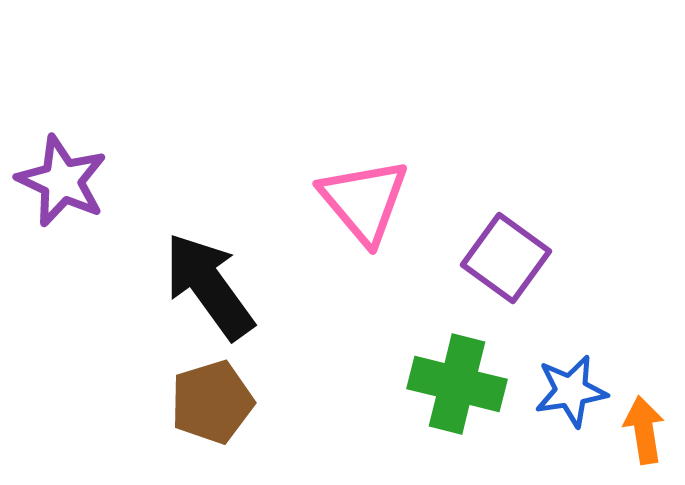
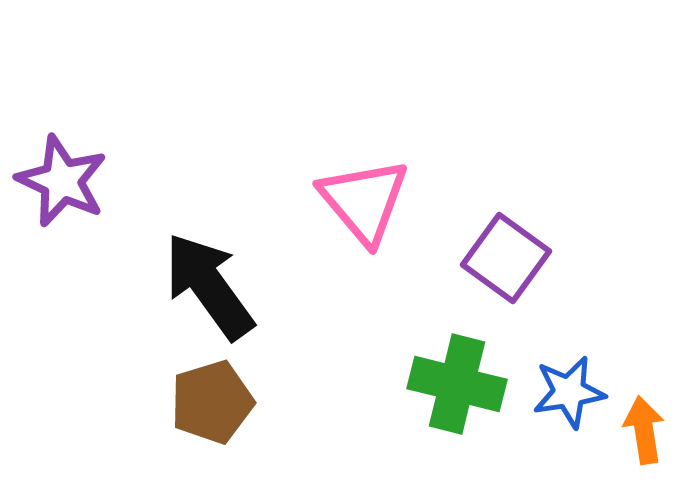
blue star: moved 2 px left, 1 px down
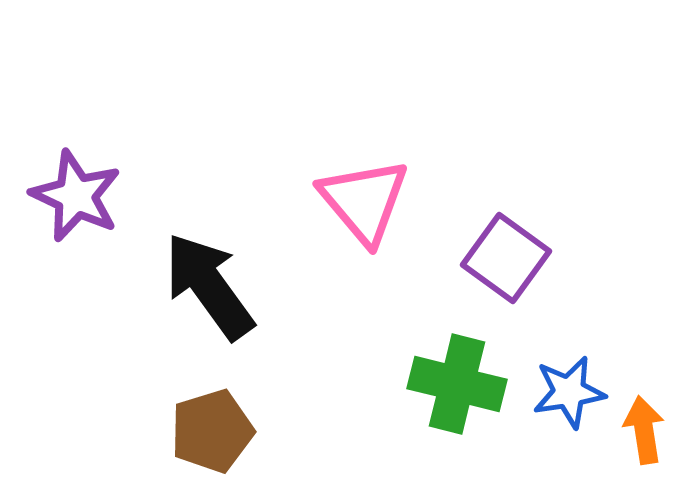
purple star: moved 14 px right, 15 px down
brown pentagon: moved 29 px down
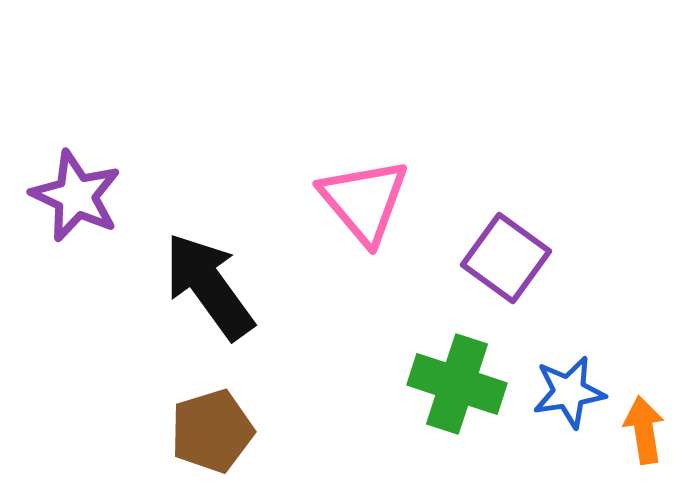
green cross: rotated 4 degrees clockwise
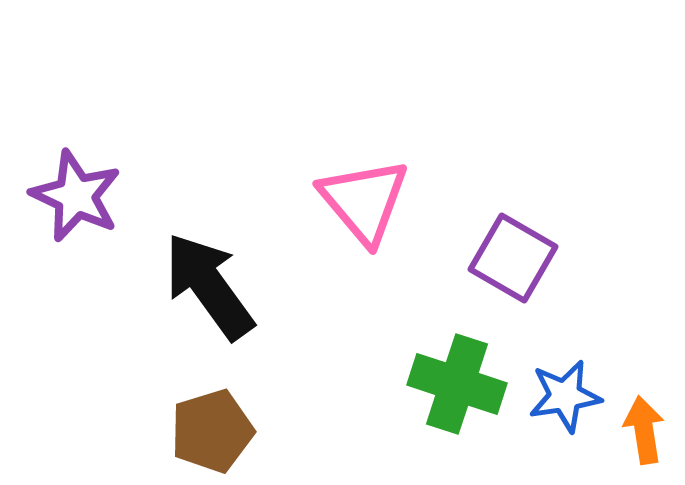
purple square: moved 7 px right; rotated 6 degrees counterclockwise
blue star: moved 4 px left, 4 px down
